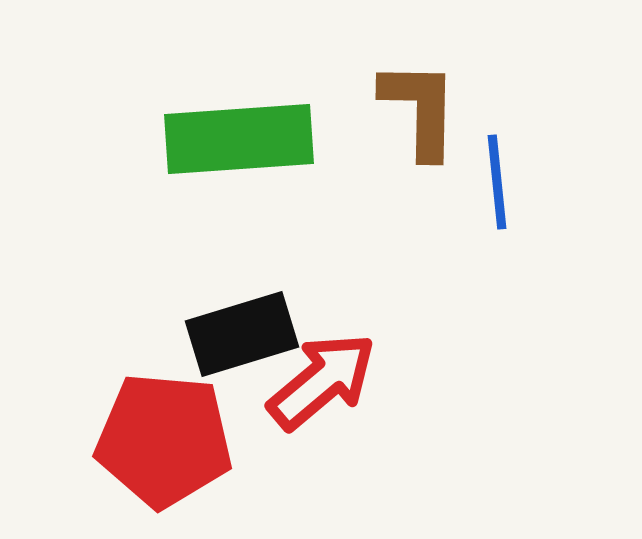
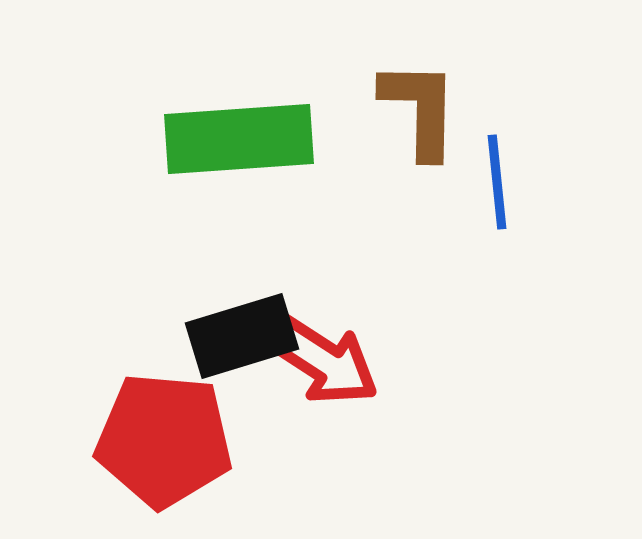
black rectangle: moved 2 px down
red arrow: moved 21 px up; rotated 73 degrees clockwise
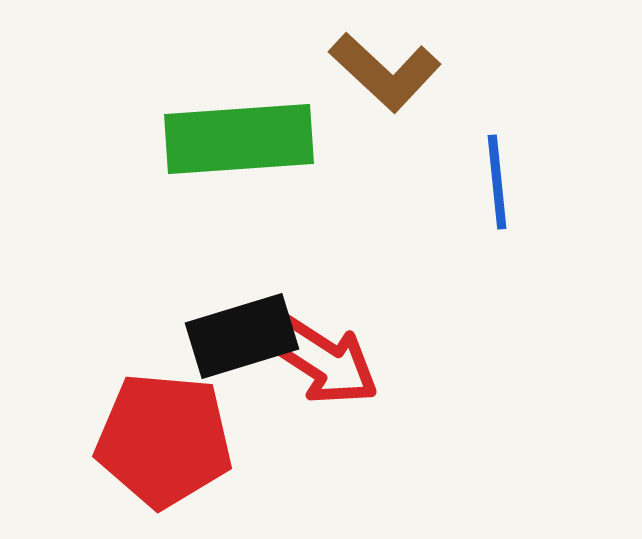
brown L-shape: moved 35 px left, 37 px up; rotated 132 degrees clockwise
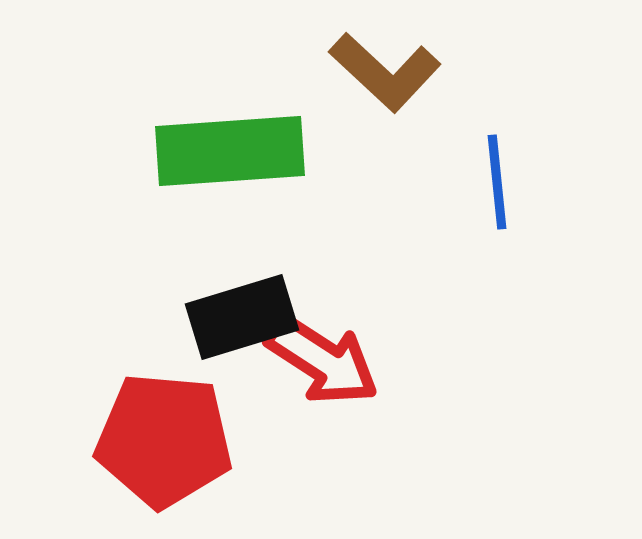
green rectangle: moved 9 px left, 12 px down
black rectangle: moved 19 px up
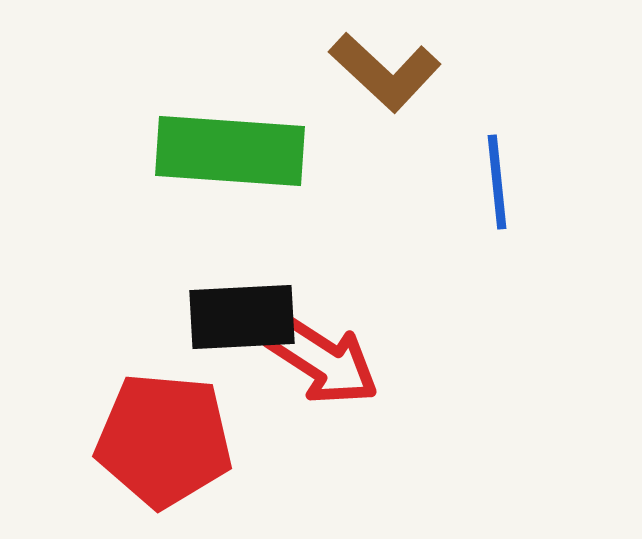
green rectangle: rotated 8 degrees clockwise
black rectangle: rotated 14 degrees clockwise
